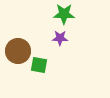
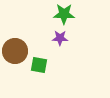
brown circle: moved 3 px left
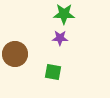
brown circle: moved 3 px down
green square: moved 14 px right, 7 px down
